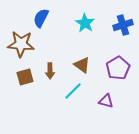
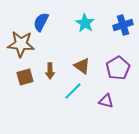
blue semicircle: moved 4 px down
brown triangle: moved 1 px down
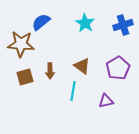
blue semicircle: rotated 24 degrees clockwise
cyan line: rotated 36 degrees counterclockwise
purple triangle: rotated 28 degrees counterclockwise
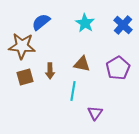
blue cross: rotated 30 degrees counterclockwise
brown star: moved 1 px right, 2 px down
brown triangle: moved 2 px up; rotated 24 degrees counterclockwise
purple triangle: moved 11 px left, 12 px down; rotated 42 degrees counterclockwise
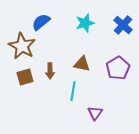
cyan star: rotated 24 degrees clockwise
brown star: rotated 24 degrees clockwise
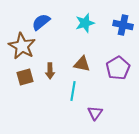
blue cross: rotated 30 degrees counterclockwise
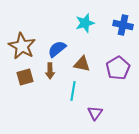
blue semicircle: moved 16 px right, 27 px down
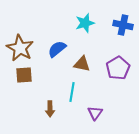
brown star: moved 2 px left, 2 px down
brown arrow: moved 38 px down
brown square: moved 1 px left, 2 px up; rotated 12 degrees clockwise
cyan line: moved 1 px left, 1 px down
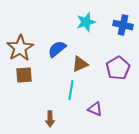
cyan star: moved 1 px right, 1 px up
brown star: rotated 12 degrees clockwise
brown triangle: moved 2 px left; rotated 36 degrees counterclockwise
cyan line: moved 1 px left, 2 px up
brown arrow: moved 10 px down
purple triangle: moved 4 px up; rotated 42 degrees counterclockwise
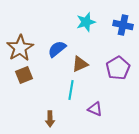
brown square: rotated 18 degrees counterclockwise
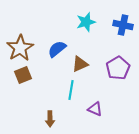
brown square: moved 1 px left
